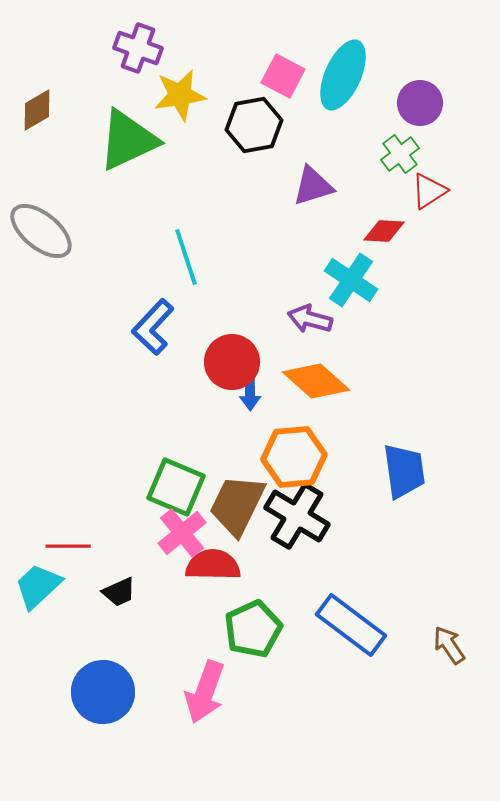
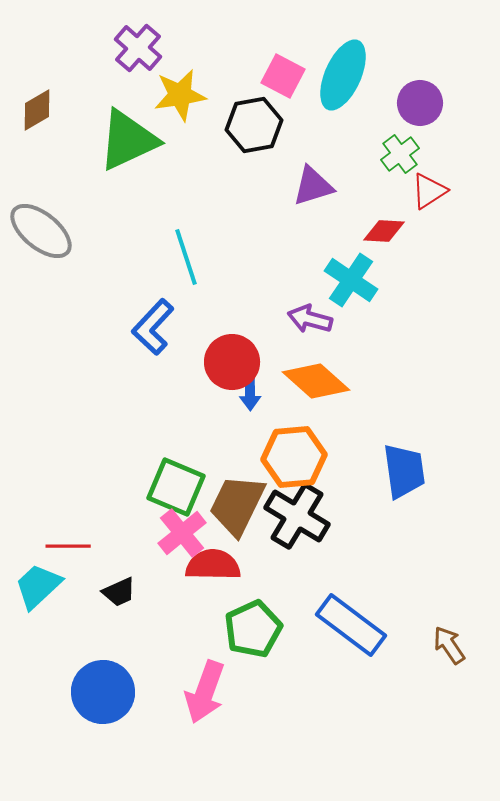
purple cross: rotated 21 degrees clockwise
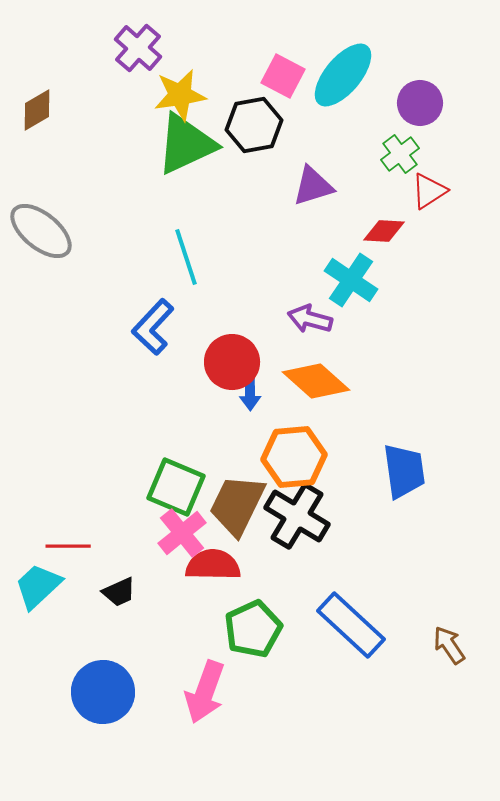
cyan ellipse: rotated 16 degrees clockwise
green triangle: moved 58 px right, 4 px down
blue rectangle: rotated 6 degrees clockwise
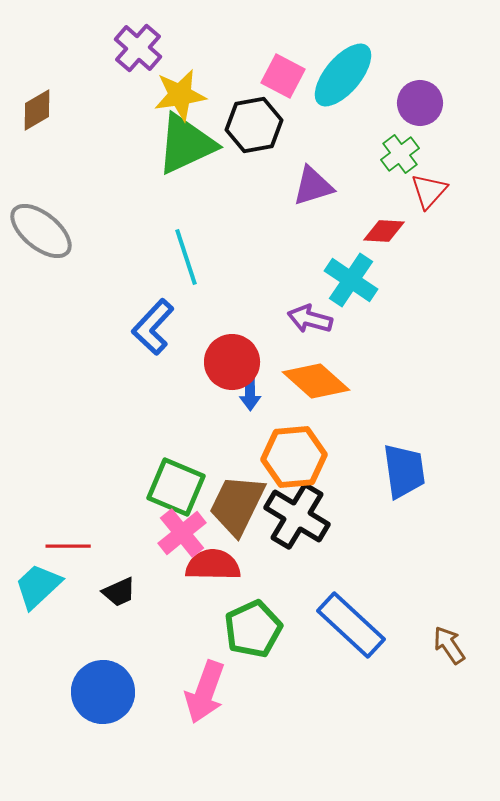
red triangle: rotated 15 degrees counterclockwise
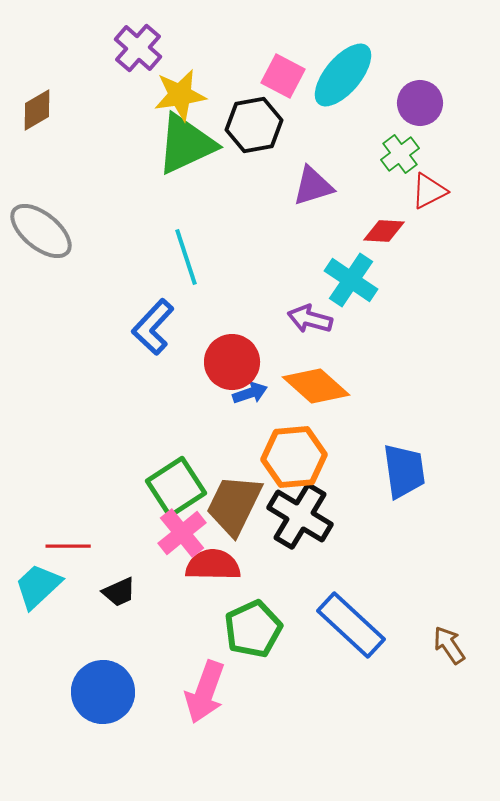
red triangle: rotated 21 degrees clockwise
orange diamond: moved 5 px down
blue arrow: rotated 108 degrees counterclockwise
green square: rotated 34 degrees clockwise
brown trapezoid: moved 3 px left
black cross: moved 3 px right
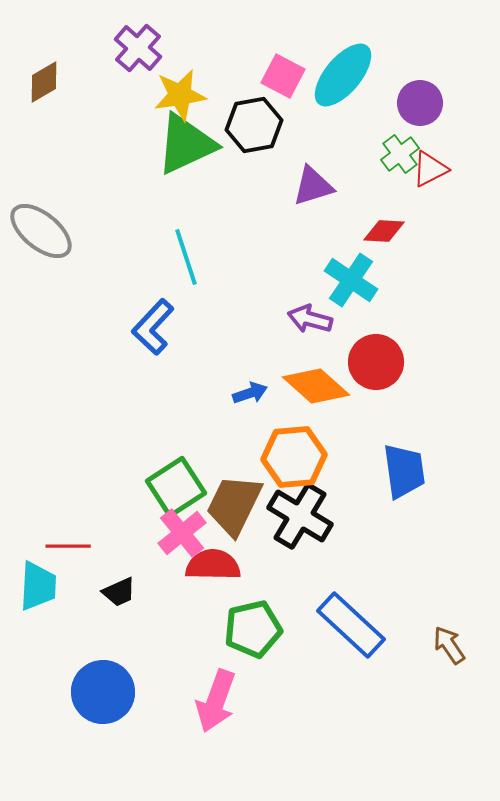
brown diamond: moved 7 px right, 28 px up
red triangle: moved 1 px right, 22 px up
red circle: moved 144 px right
cyan trapezoid: rotated 136 degrees clockwise
green pentagon: rotated 12 degrees clockwise
pink arrow: moved 11 px right, 9 px down
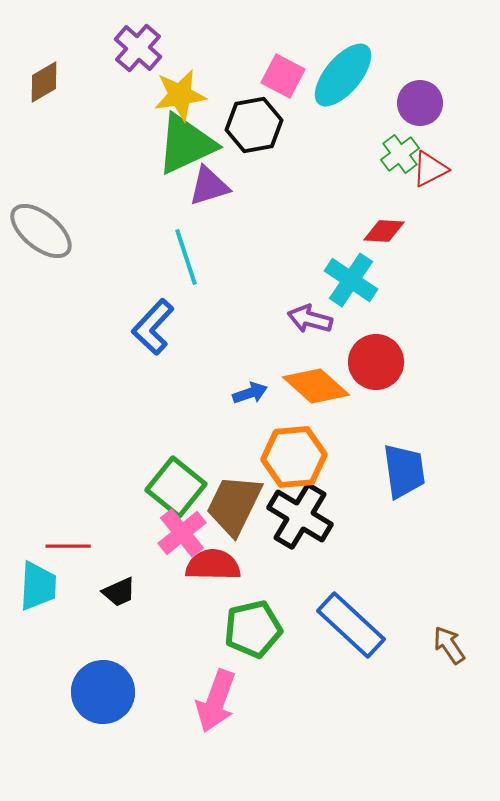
purple triangle: moved 104 px left
green square: rotated 18 degrees counterclockwise
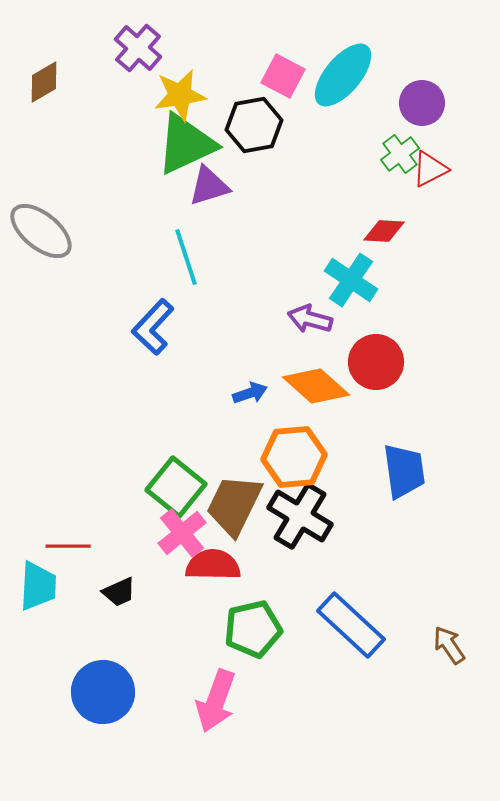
purple circle: moved 2 px right
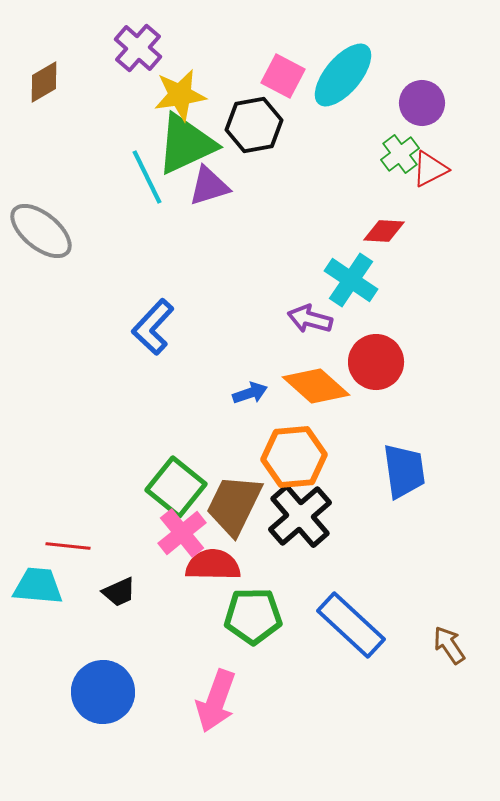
cyan line: moved 39 px left, 80 px up; rotated 8 degrees counterclockwise
black cross: rotated 18 degrees clockwise
red line: rotated 6 degrees clockwise
cyan trapezoid: rotated 88 degrees counterclockwise
green pentagon: moved 13 px up; rotated 12 degrees clockwise
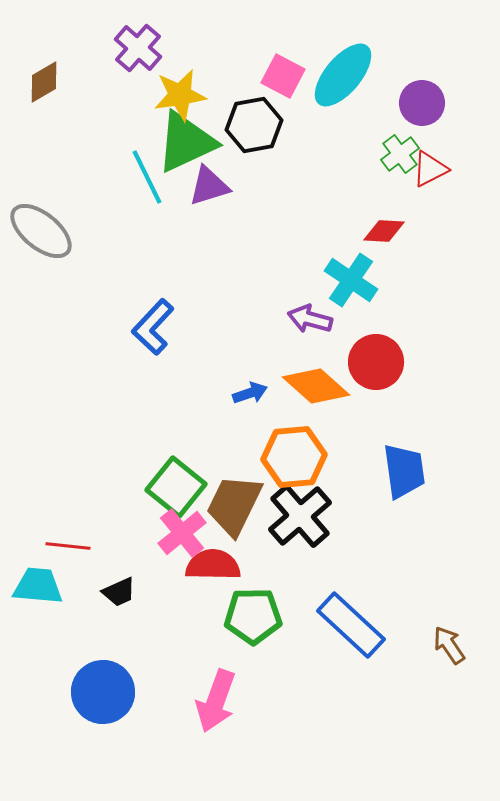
green triangle: moved 2 px up
